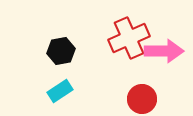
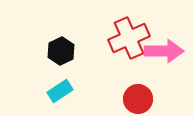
black hexagon: rotated 16 degrees counterclockwise
red circle: moved 4 px left
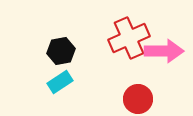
black hexagon: rotated 16 degrees clockwise
cyan rectangle: moved 9 px up
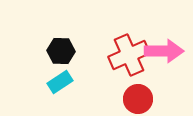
red cross: moved 17 px down
black hexagon: rotated 12 degrees clockwise
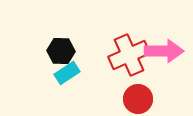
cyan rectangle: moved 7 px right, 9 px up
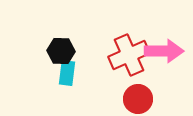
cyan rectangle: rotated 50 degrees counterclockwise
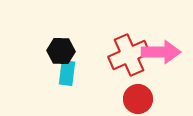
pink arrow: moved 3 px left, 1 px down
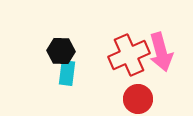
pink arrow: rotated 75 degrees clockwise
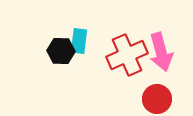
red cross: moved 2 px left
cyan rectangle: moved 12 px right, 32 px up
red circle: moved 19 px right
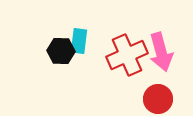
red circle: moved 1 px right
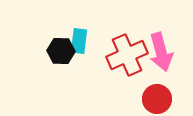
red circle: moved 1 px left
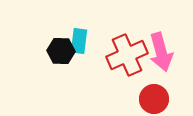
red circle: moved 3 px left
